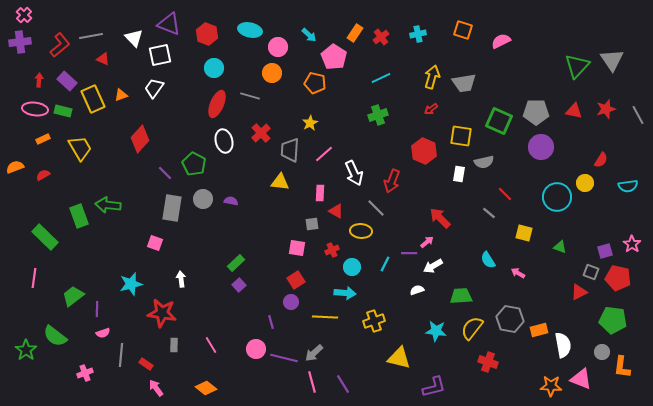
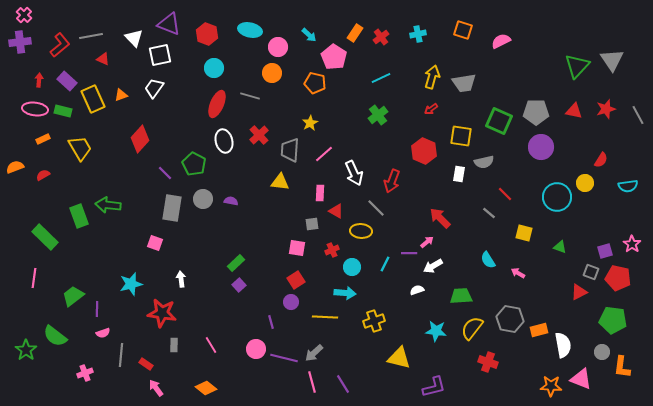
green cross at (378, 115): rotated 18 degrees counterclockwise
red cross at (261, 133): moved 2 px left, 2 px down
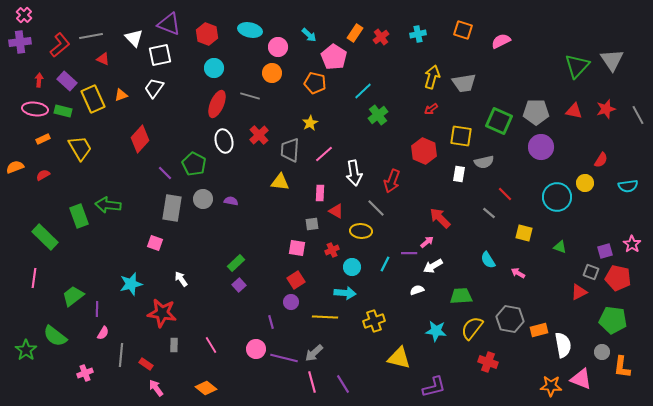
cyan line at (381, 78): moved 18 px left, 13 px down; rotated 18 degrees counterclockwise
white arrow at (354, 173): rotated 15 degrees clockwise
white arrow at (181, 279): rotated 28 degrees counterclockwise
pink semicircle at (103, 333): rotated 40 degrees counterclockwise
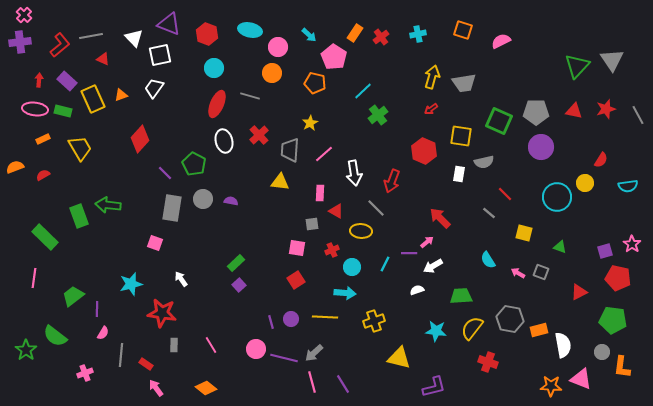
gray square at (591, 272): moved 50 px left
purple circle at (291, 302): moved 17 px down
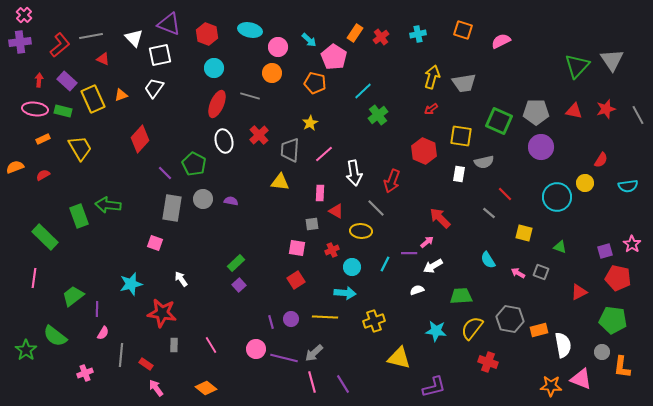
cyan arrow at (309, 35): moved 5 px down
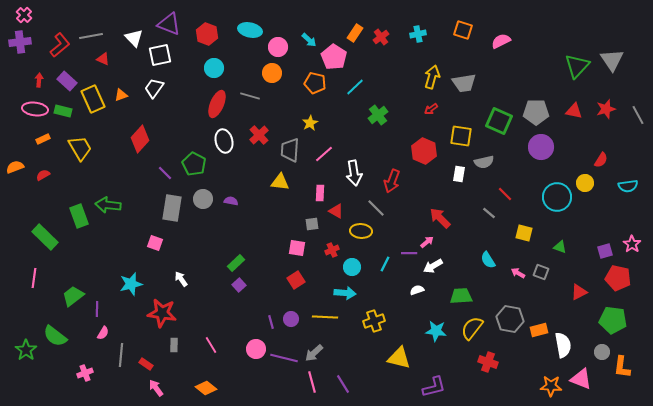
cyan line at (363, 91): moved 8 px left, 4 px up
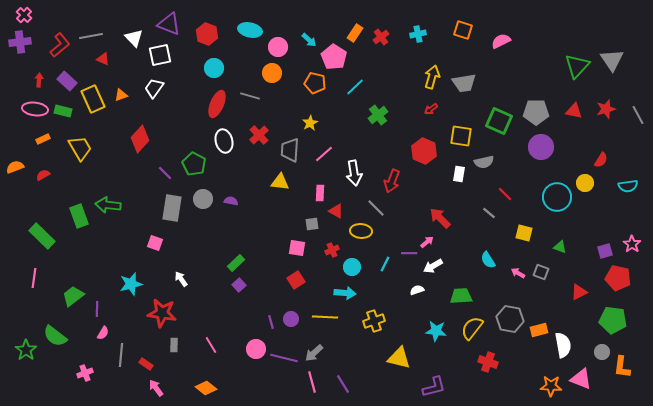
green rectangle at (45, 237): moved 3 px left, 1 px up
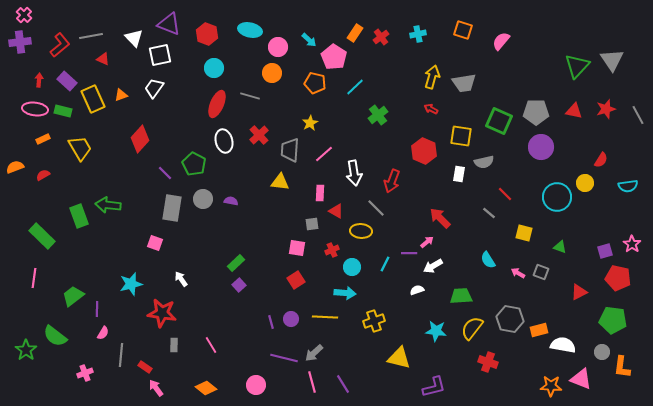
pink semicircle at (501, 41): rotated 24 degrees counterclockwise
red arrow at (431, 109): rotated 64 degrees clockwise
white semicircle at (563, 345): rotated 70 degrees counterclockwise
pink circle at (256, 349): moved 36 px down
red rectangle at (146, 364): moved 1 px left, 3 px down
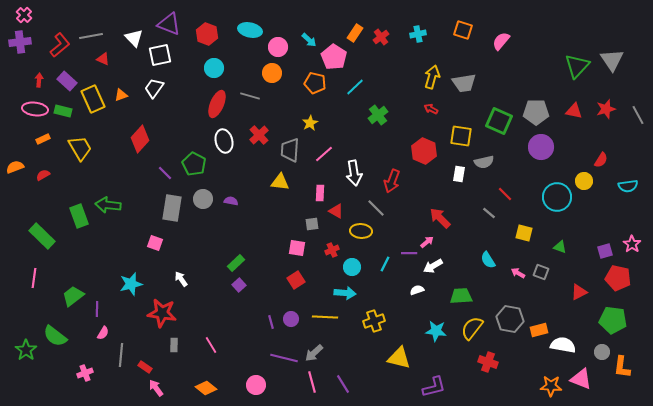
yellow circle at (585, 183): moved 1 px left, 2 px up
